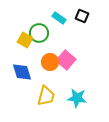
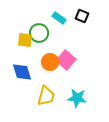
yellow square: rotated 21 degrees counterclockwise
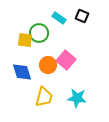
orange circle: moved 2 px left, 3 px down
yellow trapezoid: moved 2 px left, 1 px down
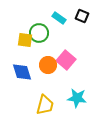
yellow trapezoid: moved 1 px right, 8 px down
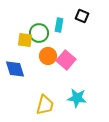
cyan rectangle: moved 7 px down; rotated 64 degrees clockwise
orange circle: moved 9 px up
blue diamond: moved 7 px left, 3 px up
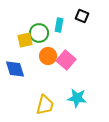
yellow square: rotated 21 degrees counterclockwise
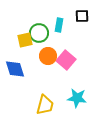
black square: rotated 24 degrees counterclockwise
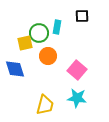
cyan rectangle: moved 2 px left, 2 px down
yellow square: moved 3 px down
pink square: moved 11 px right, 10 px down
